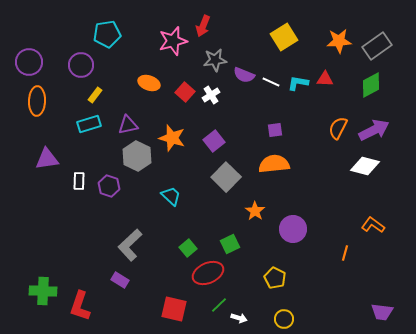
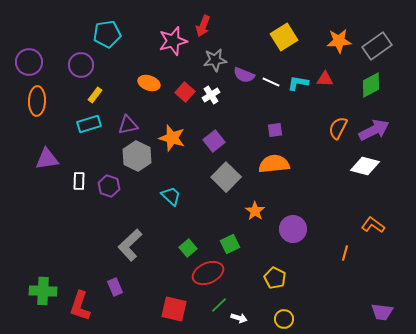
purple rectangle at (120, 280): moved 5 px left, 7 px down; rotated 36 degrees clockwise
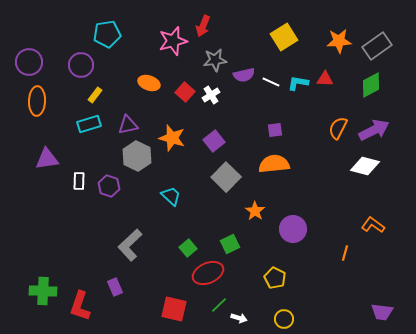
purple semicircle at (244, 75): rotated 35 degrees counterclockwise
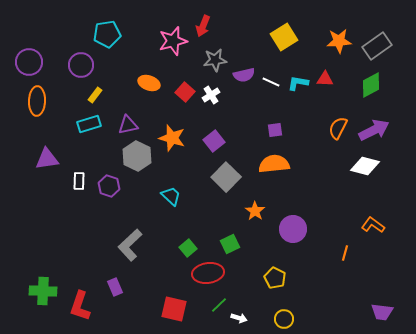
red ellipse at (208, 273): rotated 16 degrees clockwise
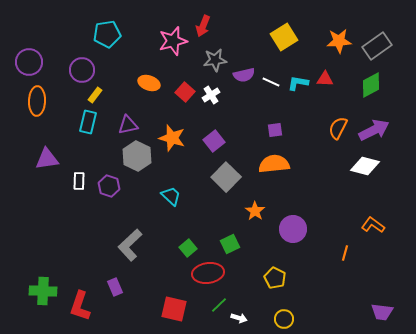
purple circle at (81, 65): moved 1 px right, 5 px down
cyan rectangle at (89, 124): moved 1 px left, 2 px up; rotated 60 degrees counterclockwise
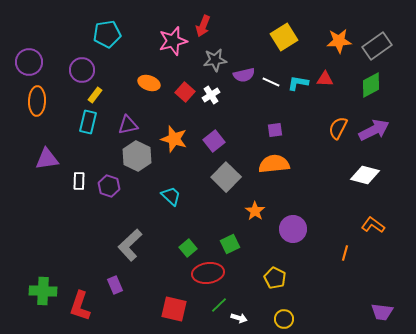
orange star at (172, 138): moved 2 px right, 1 px down
white diamond at (365, 166): moved 9 px down
purple rectangle at (115, 287): moved 2 px up
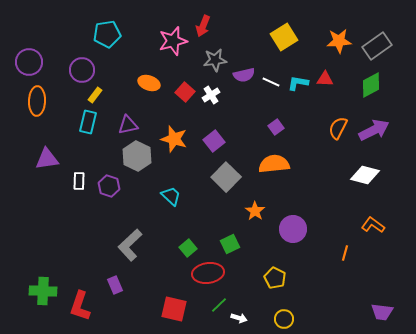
purple square at (275, 130): moved 1 px right, 3 px up; rotated 28 degrees counterclockwise
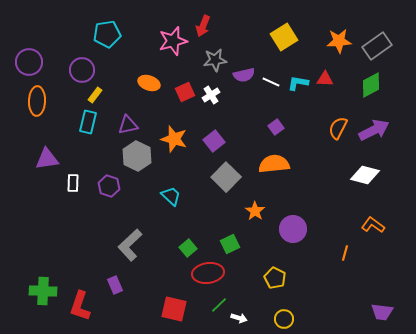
red square at (185, 92): rotated 24 degrees clockwise
white rectangle at (79, 181): moved 6 px left, 2 px down
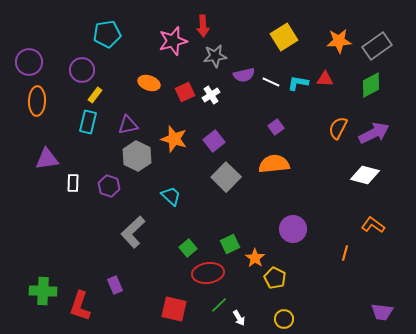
red arrow at (203, 26): rotated 25 degrees counterclockwise
gray star at (215, 60): moved 4 px up
purple arrow at (374, 130): moved 3 px down
orange star at (255, 211): moved 47 px down
gray L-shape at (130, 245): moved 3 px right, 13 px up
white arrow at (239, 318): rotated 42 degrees clockwise
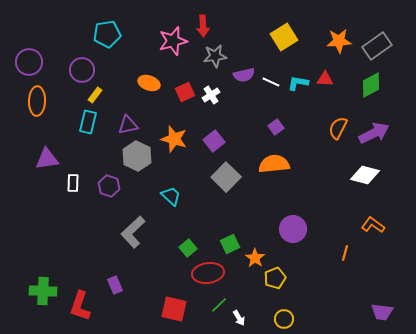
yellow pentagon at (275, 278): rotated 25 degrees clockwise
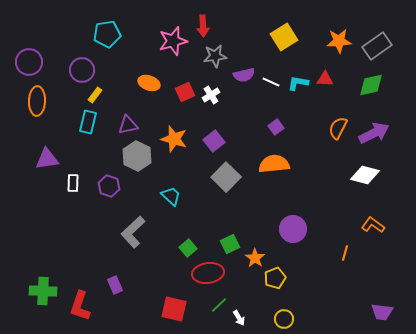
green diamond at (371, 85): rotated 16 degrees clockwise
